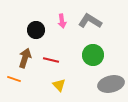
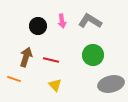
black circle: moved 2 px right, 4 px up
brown arrow: moved 1 px right, 1 px up
yellow triangle: moved 4 px left
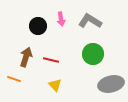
pink arrow: moved 1 px left, 2 px up
green circle: moved 1 px up
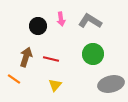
red line: moved 1 px up
orange line: rotated 16 degrees clockwise
yellow triangle: rotated 24 degrees clockwise
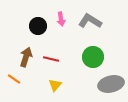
green circle: moved 3 px down
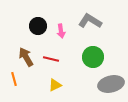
pink arrow: moved 12 px down
brown arrow: rotated 48 degrees counterclockwise
orange line: rotated 40 degrees clockwise
yellow triangle: rotated 24 degrees clockwise
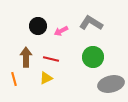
gray L-shape: moved 1 px right, 2 px down
pink arrow: rotated 72 degrees clockwise
brown arrow: rotated 30 degrees clockwise
yellow triangle: moved 9 px left, 7 px up
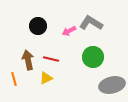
pink arrow: moved 8 px right
brown arrow: moved 2 px right, 3 px down; rotated 12 degrees counterclockwise
gray ellipse: moved 1 px right, 1 px down
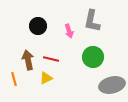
gray L-shape: moved 1 px right, 2 px up; rotated 110 degrees counterclockwise
pink arrow: rotated 80 degrees counterclockwise
